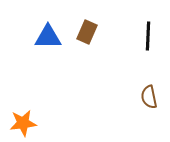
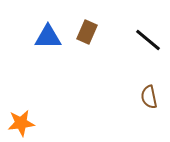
black line: moved 4 px down; rotated 52 degrees counterclockwise
orange star: moved 2 px left
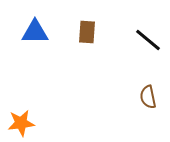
brown rectangle: rotated 20 degrees counterclockwise
blue triangle: moved 13 px left, 5 px up
brown semicircle: moved 1 px left
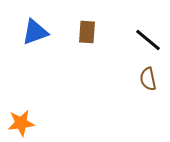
blue triangle: rotated 20 degrees counterclockwise
brown semicircle: moved 18 px up
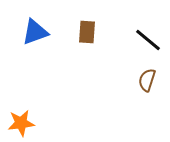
brown semicircle: moved 1 px left, 1 px down; rotated 30 degrees clockwise
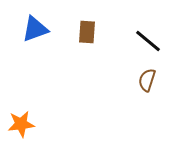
blue triangle: moved 3 px up
black line: moved 1 px down
orange star: moved 1 px down
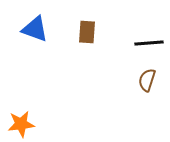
blue triangle: rotated 40 degrees clockwise
black line: moved 1 px right, 2 px down; rotated 44 degrees counterclockwise
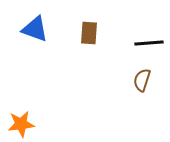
brown rectangle: moved 2 px right, 1 px down
brown semicircle: moved 5 px left
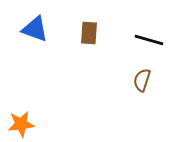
black line: moved 3 px up; rotated 20 degrees clockwise
